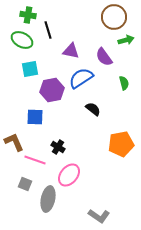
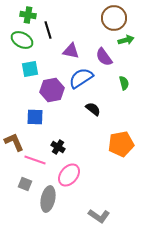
brown circle: moved 1 px down
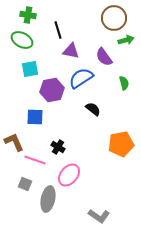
black line: moved 10 px right
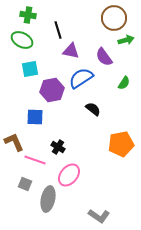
green semicircle: rotated 48 degrees clockwise
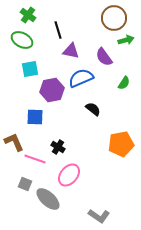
green cross: rotated 28 degrees clockwise
blue semicircle: rotated 10 degrees clockwise
pink line: moved 1 px up
gray ellipse: rotated 60 degrees counterclockwise
